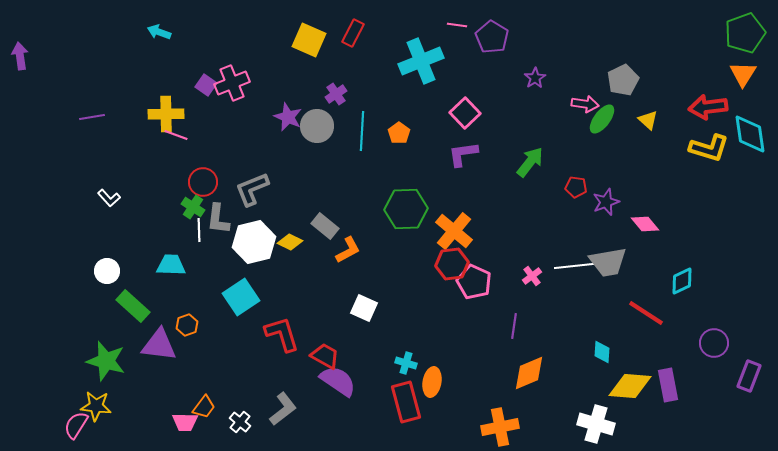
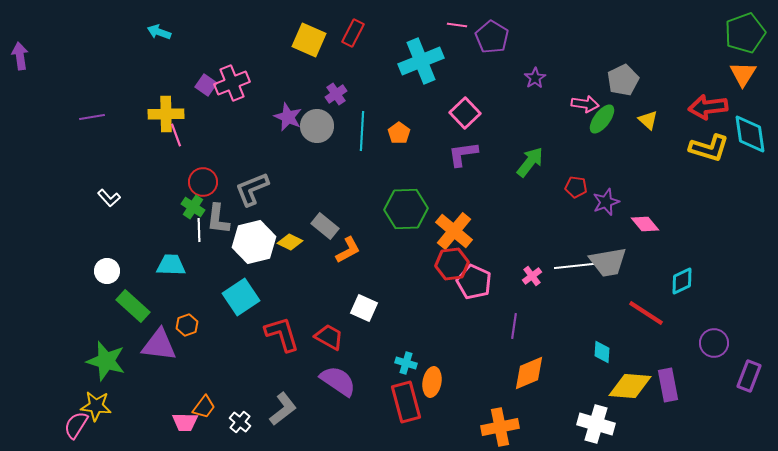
pink line at (176, 135): rotated 50 degrees clockwise
red trapezoid at (325, 356): moved 4 px right, 19 px up
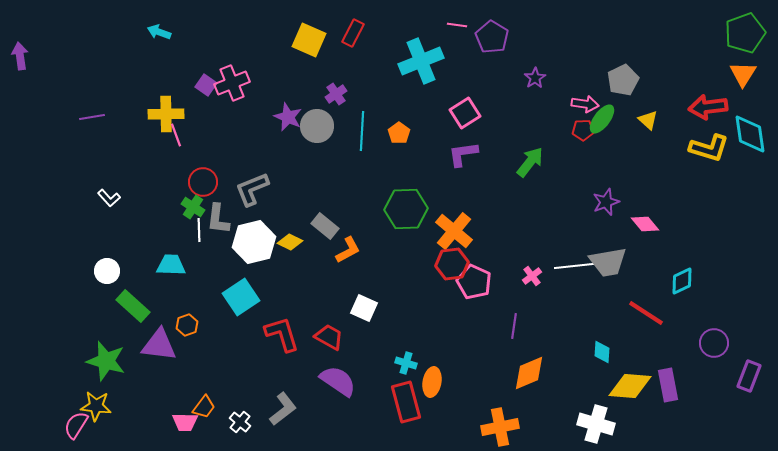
pink square at (465, 113): rotated 12 degrees clockwise
red pentagon at (576, 187): moved 7 px right, 57 px up; rotated 10 degrees counterclockwise
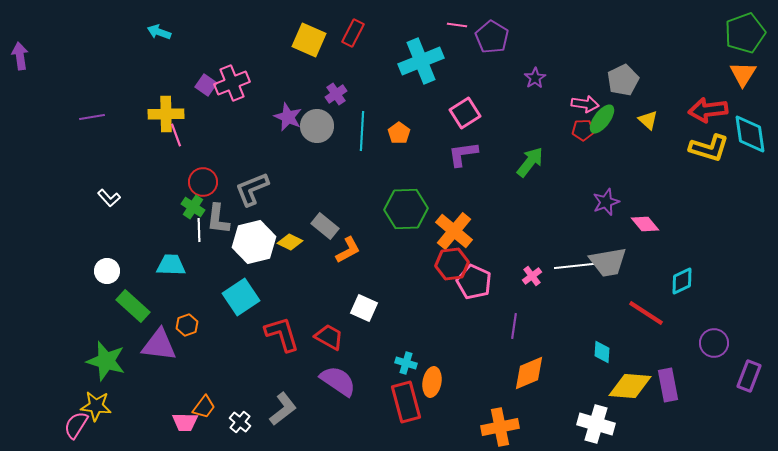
red arrow at (708, 107): moved 3 px down
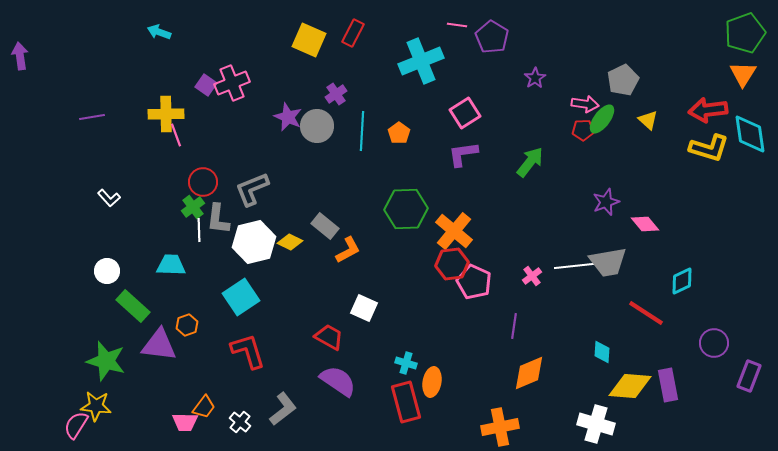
green cross at (193, 207): rotated 20 degrees clockwise
red L-shape at (282, 334): moved 34 px left, 17 px down
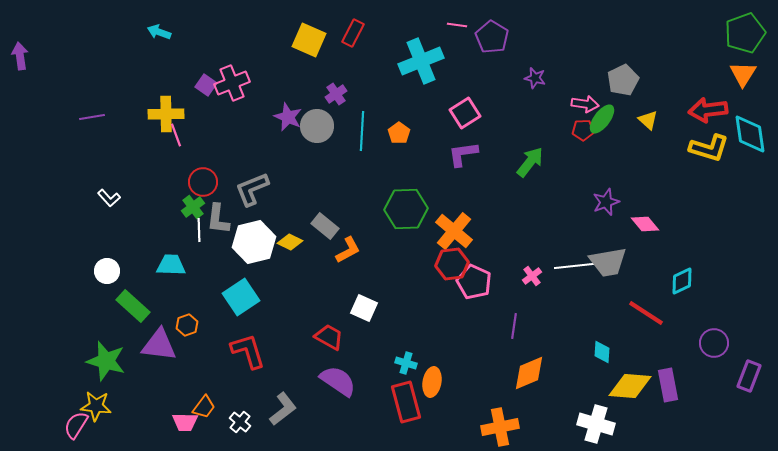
purple star at (535, 78): rotated 25 degrees counterclockwise
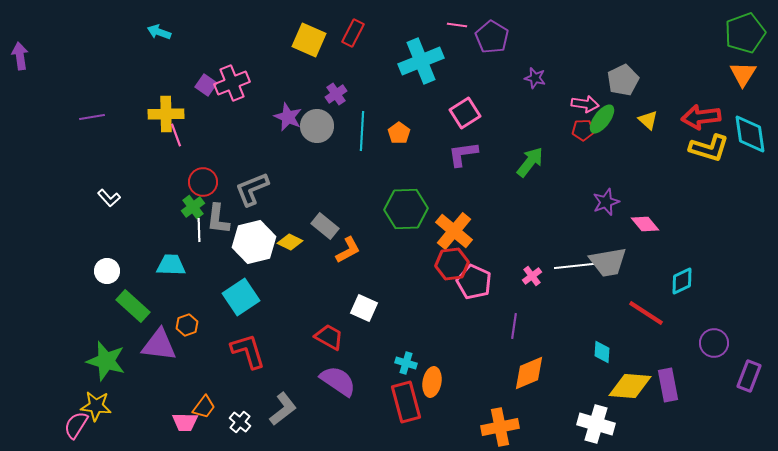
red arrow at (708, 110): moved 7 px left, 7 px down
